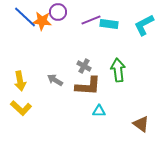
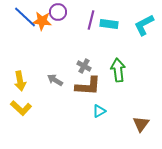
purple line: rotated 54 degrees counterclockwise
cyan triangle: rotated 32 degrees counterclockwise
brown triangle: rotated 30 degrees clockwise
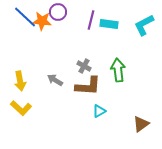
brown triangle: rotated 18 degrees clockwise
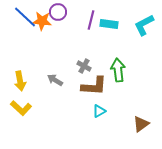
brown L-shape: moved 6 px right
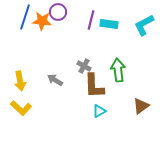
blue line: rotated 65 degrees clockwise
brown L-shape: rotated 84 degrees clockwise
brown triangle: moved 18 px up
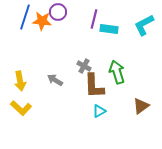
purple line: moved 3 px right, 1 px up
cyan rectangle: moved 5 px down
green arrow: moved 1 px left, 2 px down; rotated 10 degrees counterclockwise
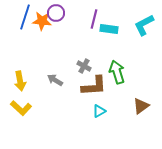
purple circle: moved 2 px left, 1 px down
brown L-shape: rotated 92 degrees counterclockwise
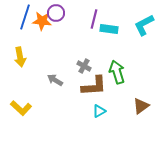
yellow arrow: moved 24 px up
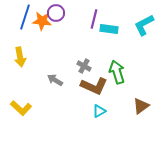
brown L-shape: rotated 28 degrees clockwise
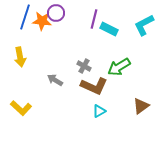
cyan rectangle: rotated 18 degrees clockwise
green arrow: moved 2 px right, 5 px up; rotated 105 degrees counterclockwise
